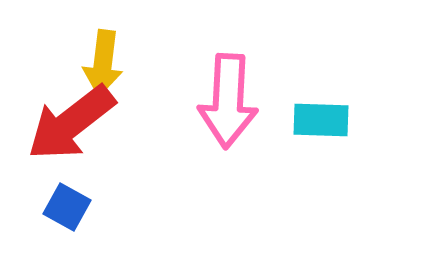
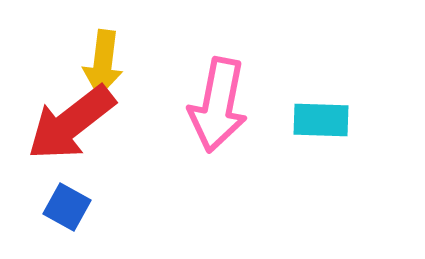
pink arrow: moved 10 px left, 4 px down; rotated 8 degrees clockwise
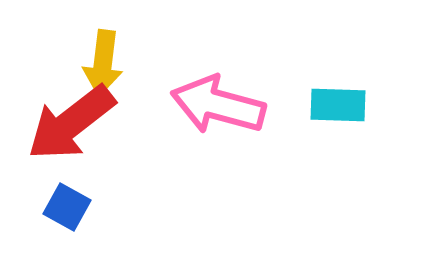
pink arrow: rotated 94 degrees clockwise
cyan rectangle: moved 17 px right, 15 px up
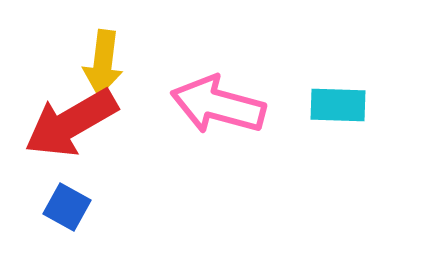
red arrow: rotated 8 degrees clockwise
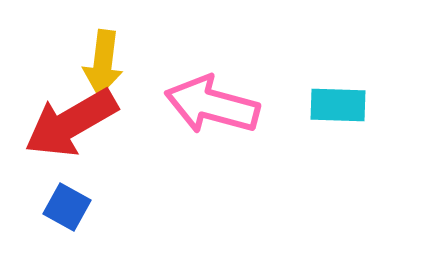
pink arrow: moved 6 px left
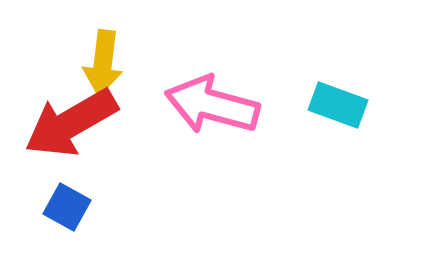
cyan rectangle: rotated 18 degrees clockwise
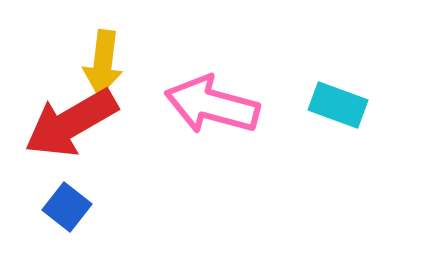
blue square: rotated 9 degrees clockwise
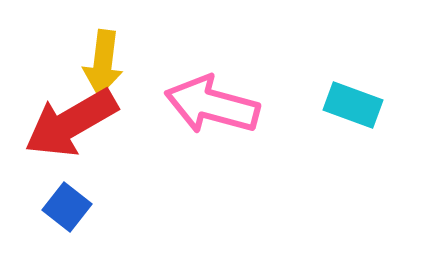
cyan rectangle: moved 15 px right
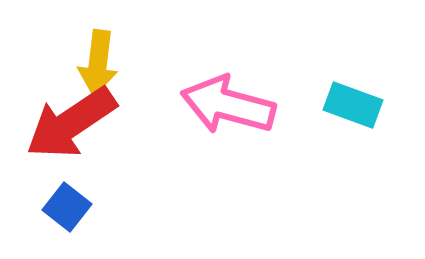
yellow arrow: moved 5 px left
pink arrow: moved 16 px right
red arrow: rotated 4 degrees counterclockwise
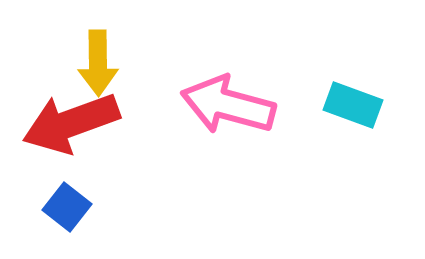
yellow arrow: rotated 8 degrees counterclockwise
red arrow: rotated 14 degrees clockwise
